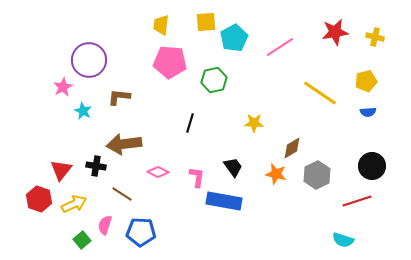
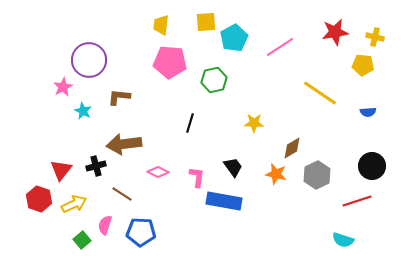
yellow pentagon: moved 3 px left, 16 px up; rotated 20 degrees clockwise
black cross: rotated 24 degrees counterclockwise
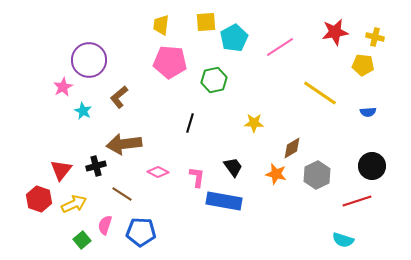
brown L-shape: rotated 45 degrees counterclockwise
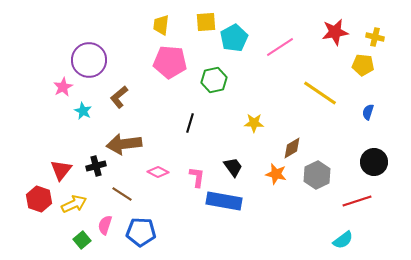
blue semicircle: rotated 112 degrees clockwise
black circle: moved 2 px right, 4 px up
cyan semicircle: rotated 55 degrees counterclockwise
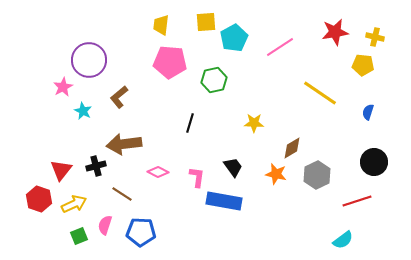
green square: moved 3 px left, 4 px up; rotated 18 degrees clockwise
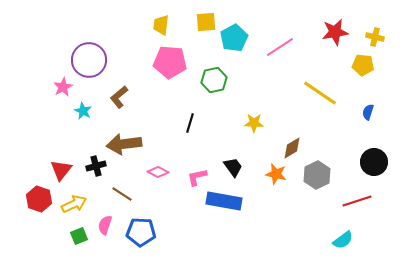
pink L-shape: rotated 110 degrees counterclockwise
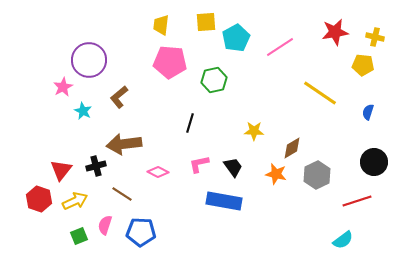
cyan pentagon: moved 2 px right
yellow star: moved 8 px down
pink L-shape: moved 2 px right, 13 px up
yellow arrow: moved 1 px right, 3 px up
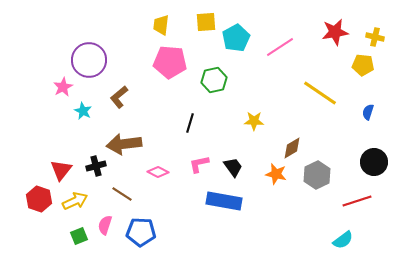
yellow star: moved 10 px up
